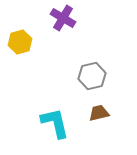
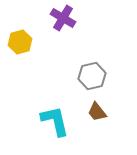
brown trapezoid: moved 2 px left, 1 px up; rotated 115 degrees counterclockwise
cyan L-shape: moved 2 px up
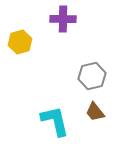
purple cross: moved 1 px down; rotated 30 degrees counterclockwise
brown trapezoid: moved 2 px left
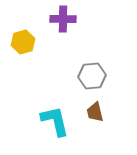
yellow hexagon: moved 3 px right
gray hexagon: rotated 8 degrees clockwise
brown trapezoid: rotated 25 degrees clockwise
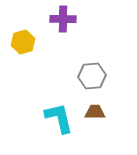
brown trapezoid: rotated 105 degrees clockwise
cyan L-shape: moved 4 px right, 3 px up
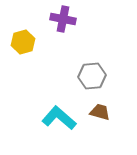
purple cross: rotated 10 degrees clockwise
brown trapezoid: moved 5 px right; rotated 15 degrees clockwise
cyan L-shape: rotated 36 degrees counterclockwise
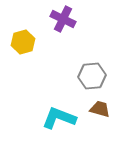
purple cross: rotated 15 degrees clockwise
brown trapezoid: moved 3 px up
cyan L-shape: rotated 20 degrees counterclockwise
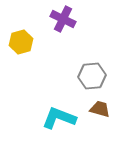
yellow hexagon: moved 2 px left
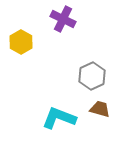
yellow hexagon: rotated 15 degrees counterclockwise
gray hexagon: rotated 20 degrees counterclockwise
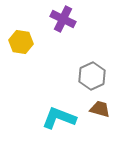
yellow hexagon: rotated 20 degrees counterclockwise
